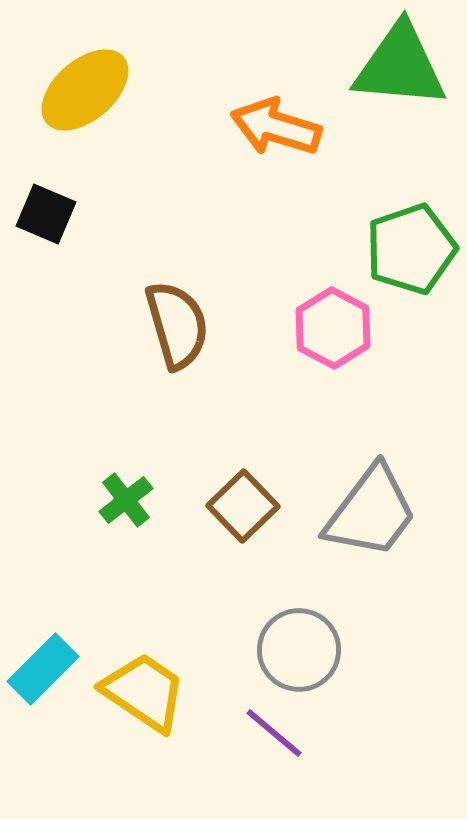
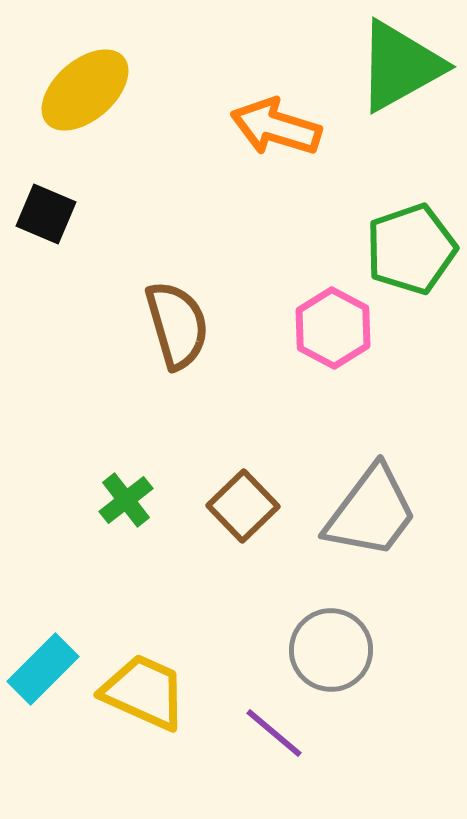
green triangle: rotated 34 degrees counterclockwise
gray circle: moved 32 px right
yellow trapezoid: rotated 10 degrees counterclockwise
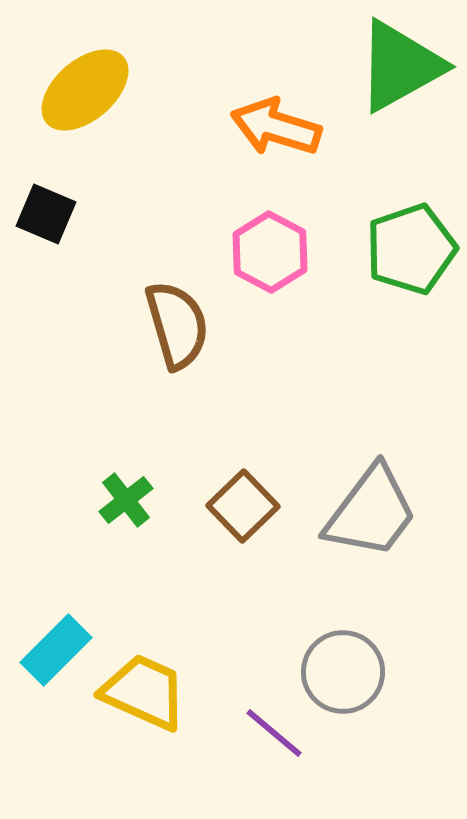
pink hexagon: moved 63 px left, 76 px up
gray circle: moved 12 px right, 22 px down
cyan rectangle: moved 13 px right, 19 px up
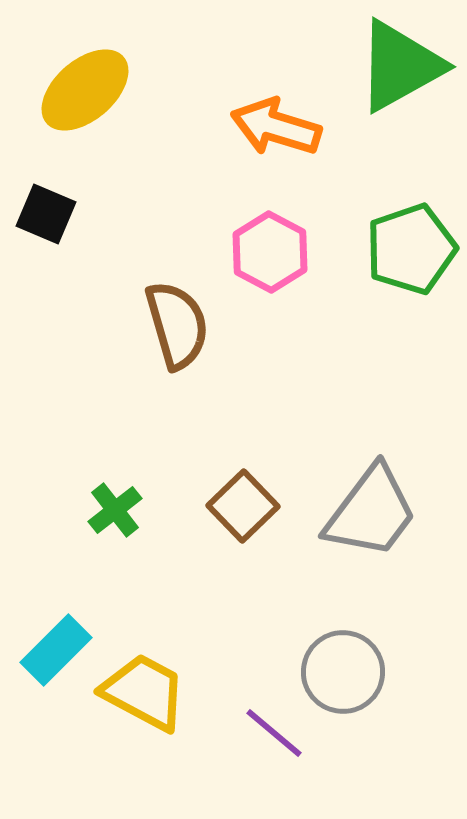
green cross: moved 11 px left, 10 px down
yellow trapezoid: rotated 4 degrees clockwise
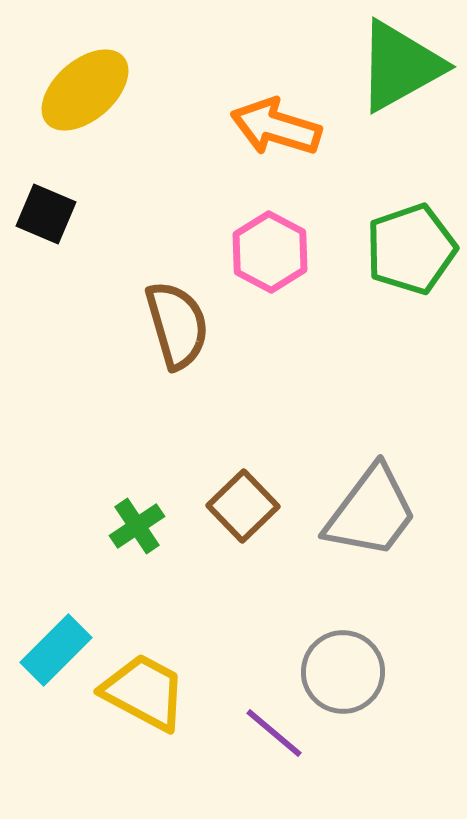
green cross: moved 22 px right, 16 px down; rotated 4 degrees clockwise
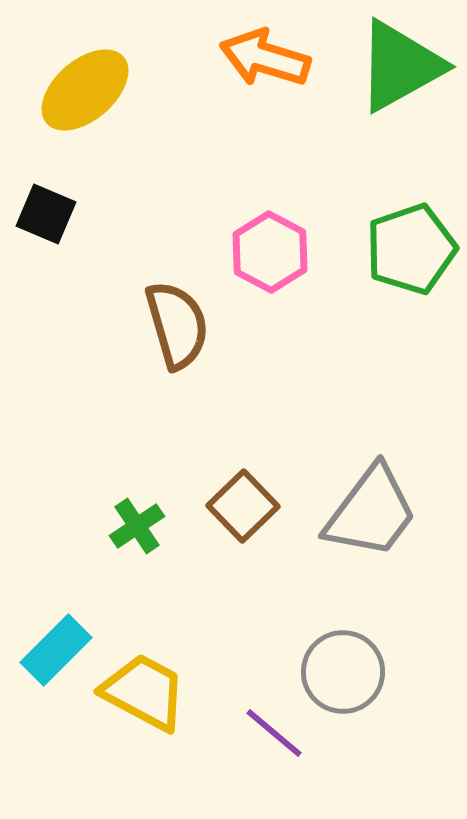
orange arrow: moved 11 px left, 69 px up
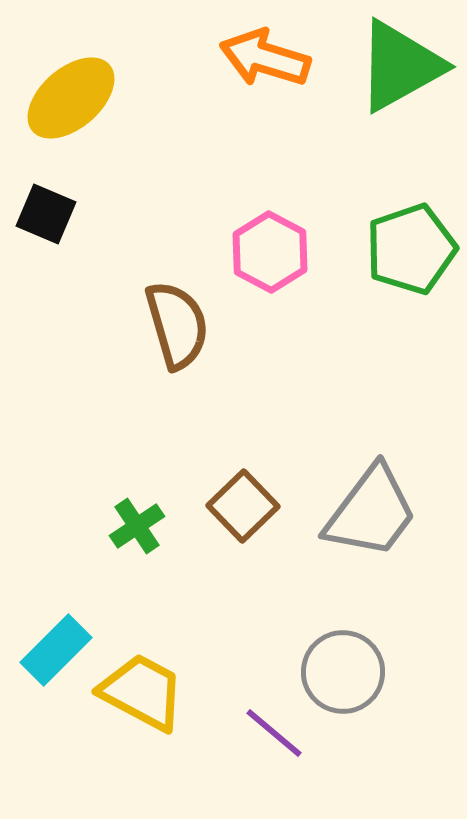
yellow ellipse: moved 14 px left, 8 px down
yellow trapezoid: moved 2 px left
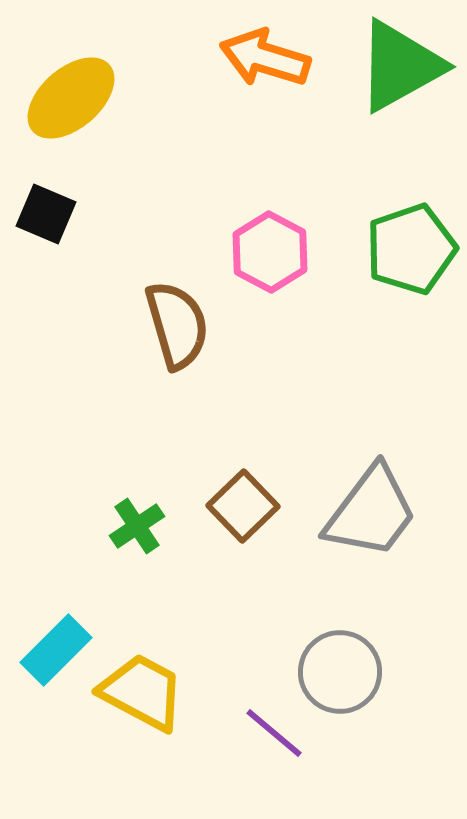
gray circle: moved 3 px left
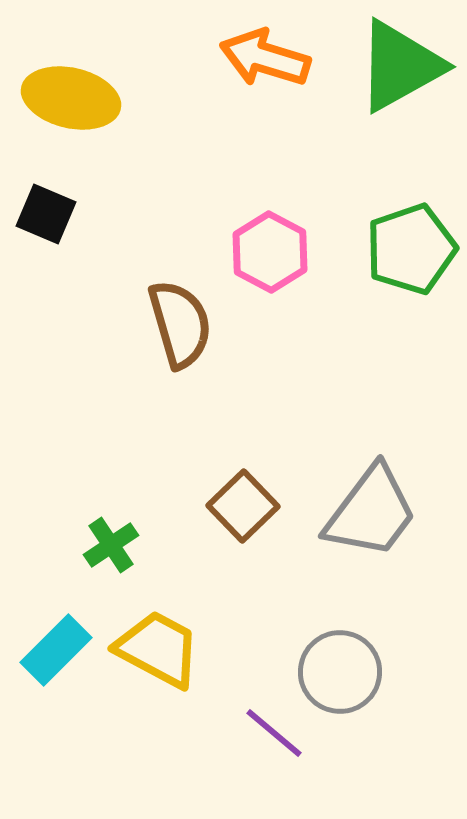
yellow ellipse: rotated 54 degrees clockwise
brown semicircle: moved 3 px right, 1 px up
green cross: moved 26 px left, 19 px down
yellow trapezoid: moved 16 px right, 43 px up
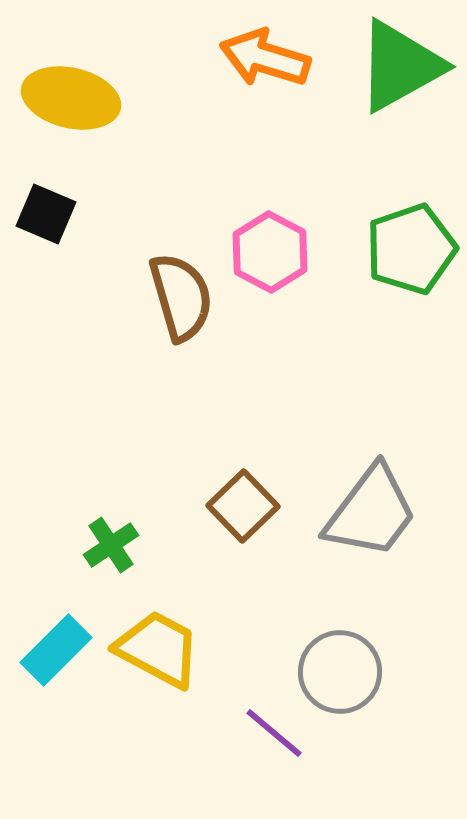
brown semicircle: moved 1 px right, 27 px up
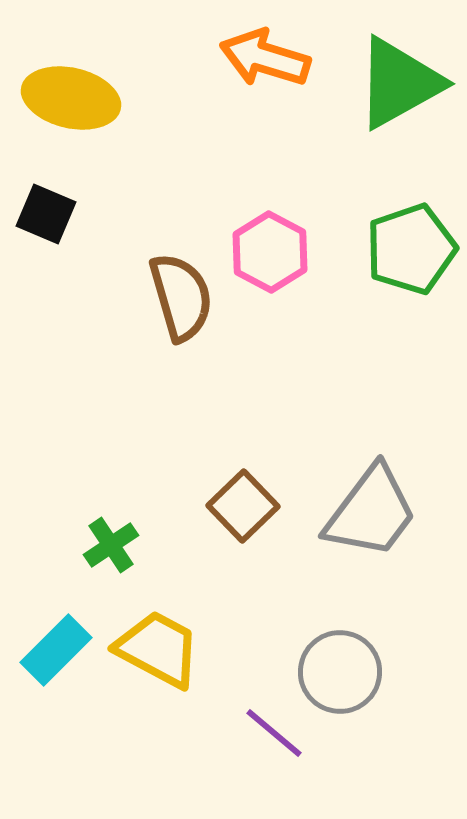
green triangle: moved 1 px left, 17 px down
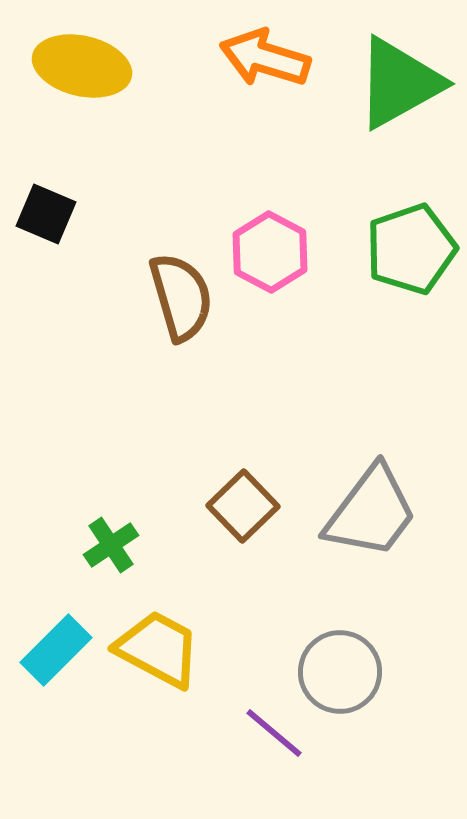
yellow ellipse: moved 11 px right, 32 px up
